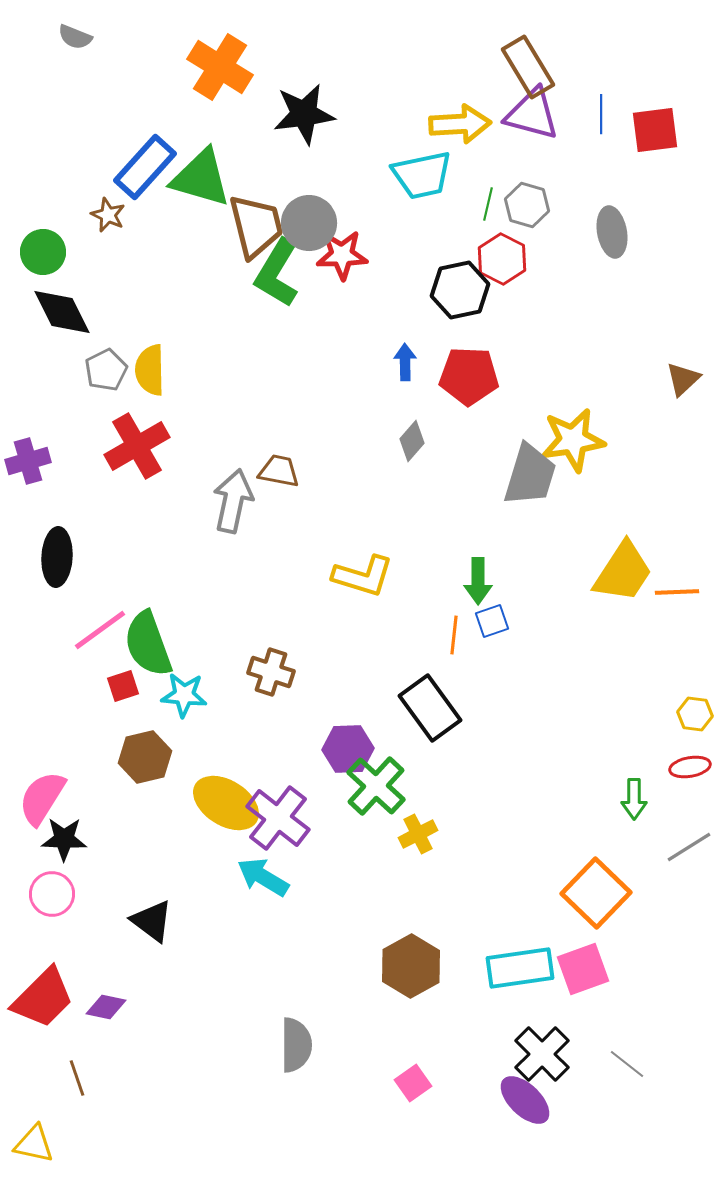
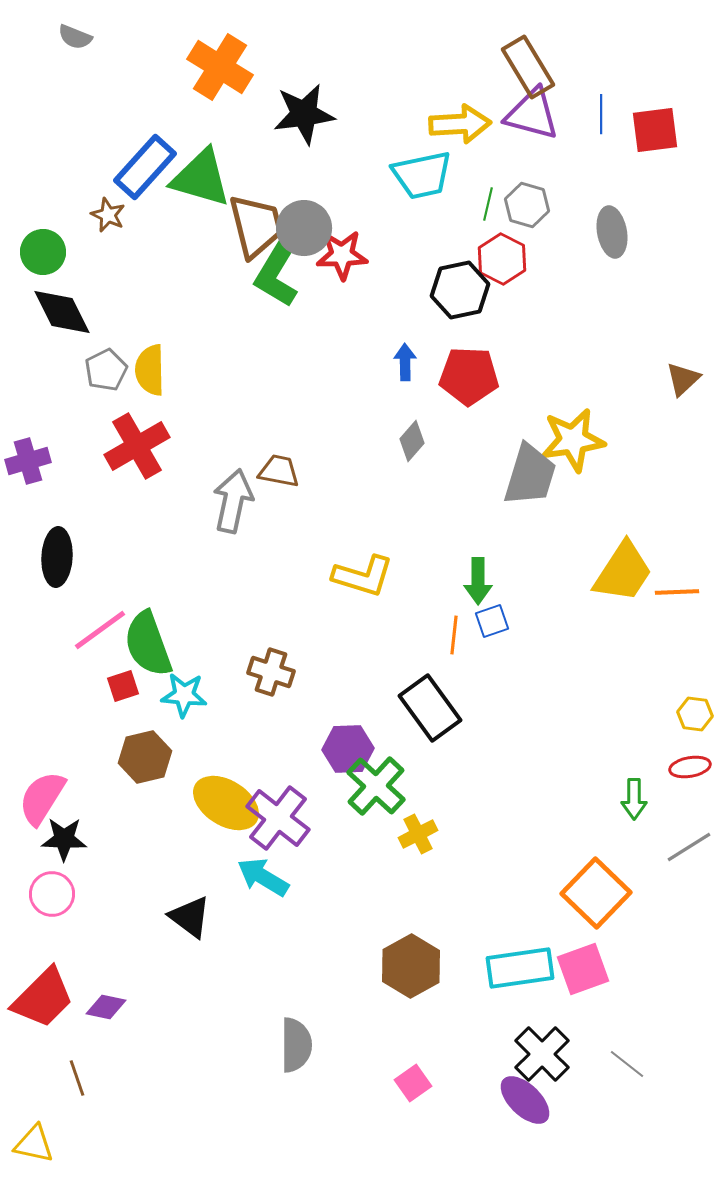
gray circle at (309, 223): moved 5 px left, 5 px down
black triangle at (152, 921): moved 38 px right, 4 px up
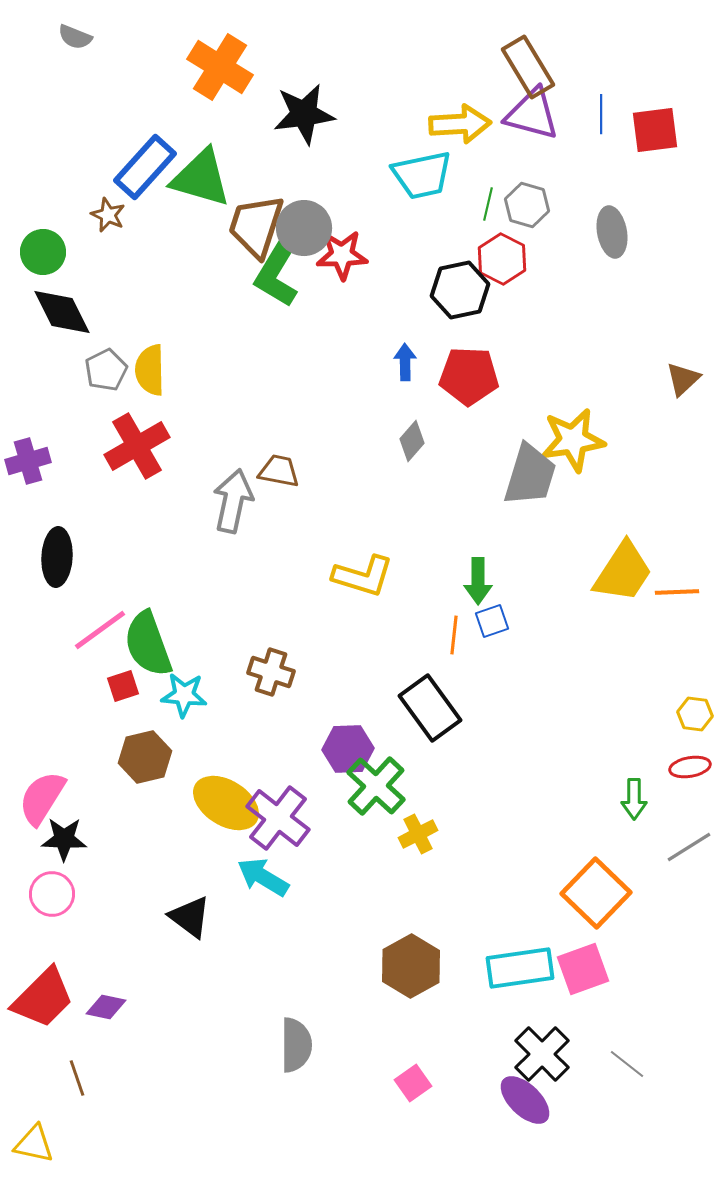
brown trapezoid at (256, 226): rotated 148 degrees counterclockwise
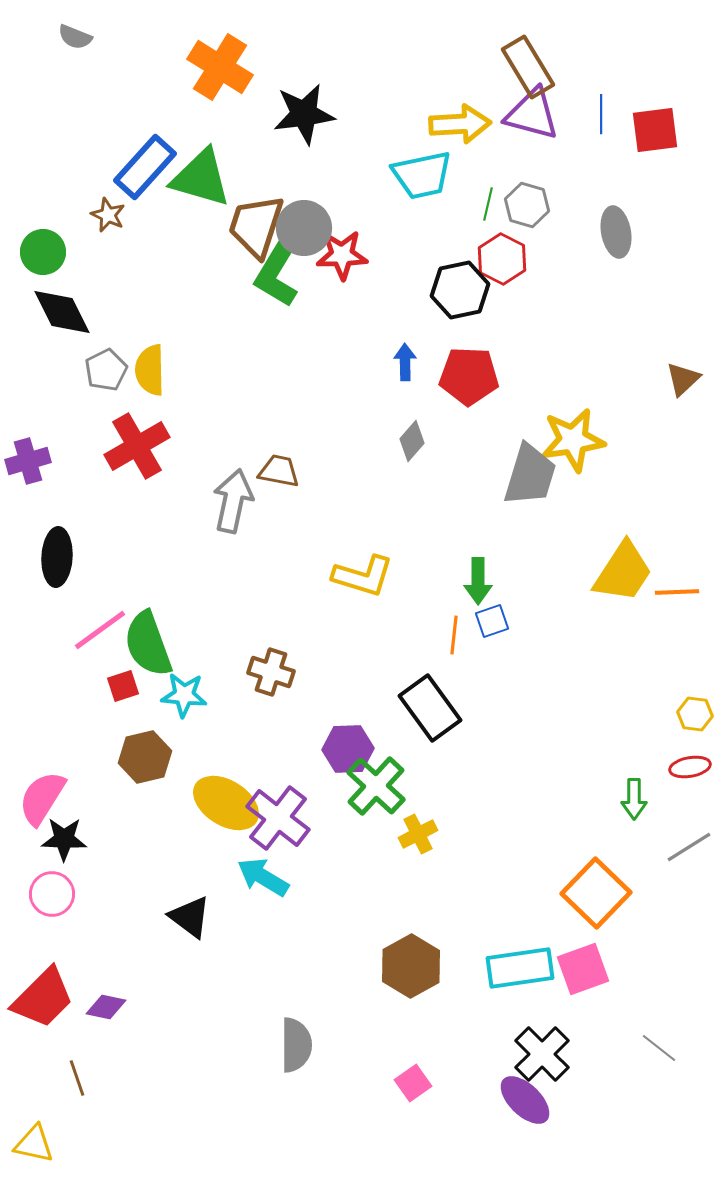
gray ellipse at (612, 232): moved 4 px right
gray line at (627, 1064): moved 32 px right, 16 px up
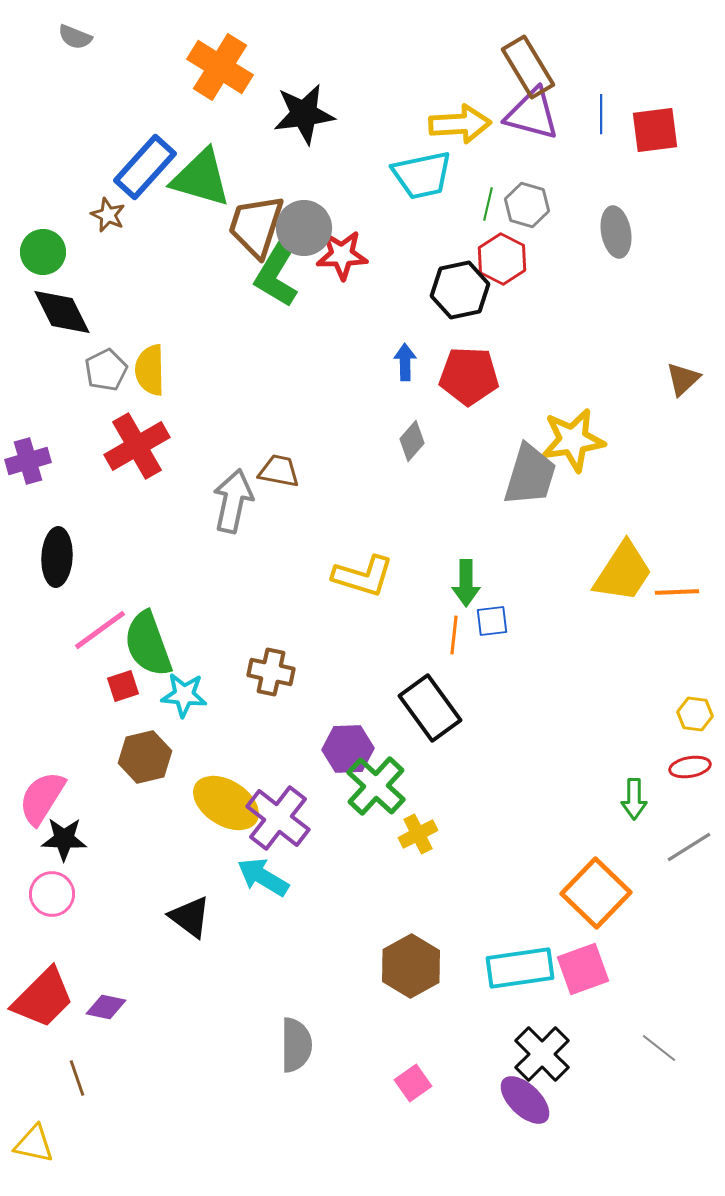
green arrow at (478, 581): moved 12 px left, 2 px down
blue square at (492, 621): rotated 12 degrees clockwise
brown cross at (271, 672): rotated 6 degrees counterclockwise
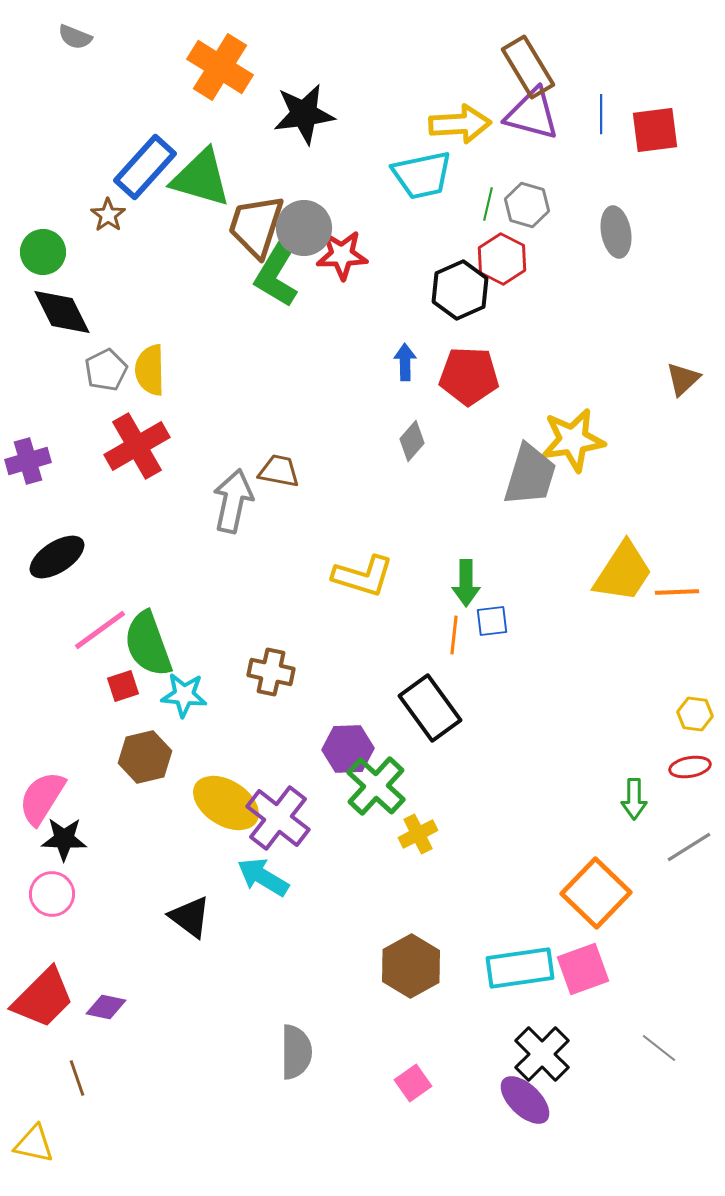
brown star at (108, 215): rotated 12 degrees clockwise
black hexagon at (460, 290): rotated 12 degrees counterclockwise
black ellipse at (57, 557): rotated 54 degrees clockwise
gray semicircle at (296, 1045): moved 7 px down
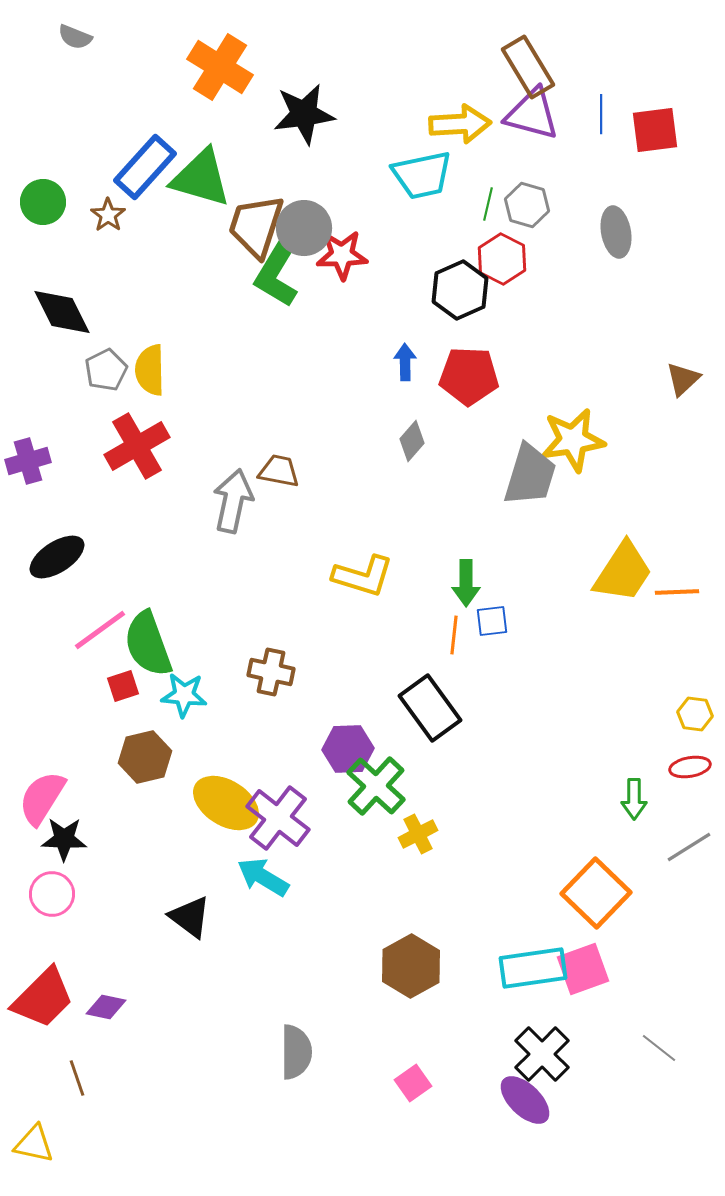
green circle at (43, 252): moved 50 px up
cyan rectangle at (520, 968): moved 13 px right
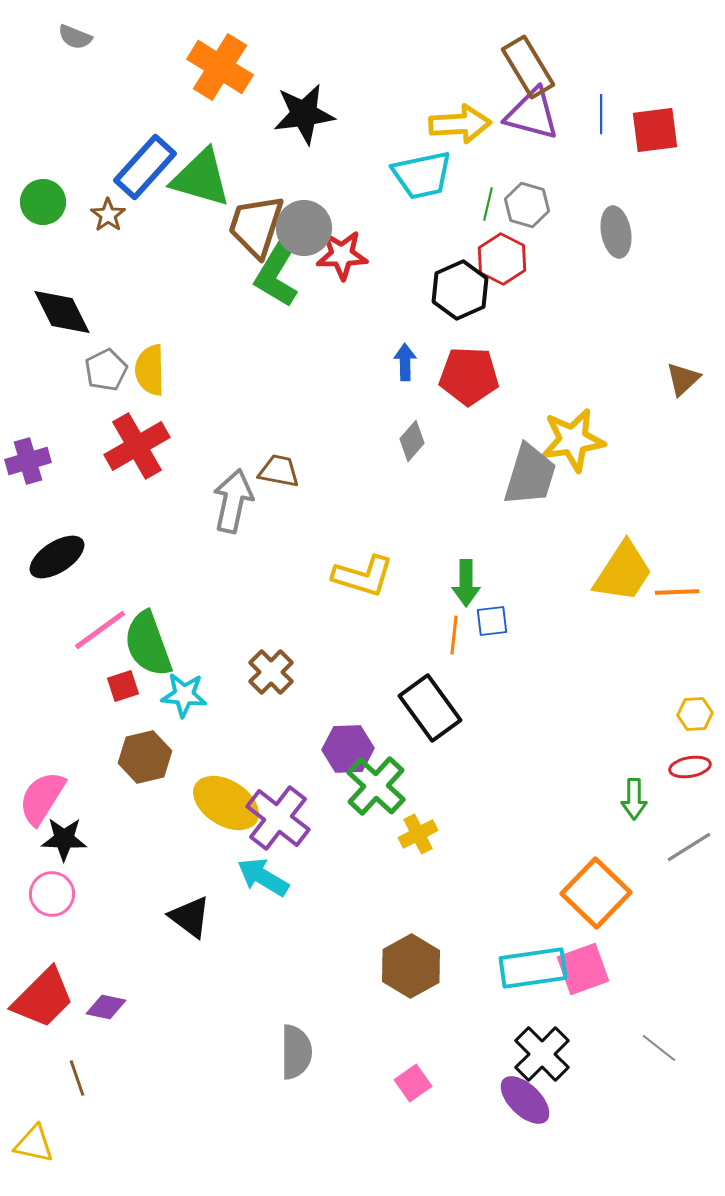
brown cross at (271, 672): rotated 33 degrees clockwise
yellow hexagon at (695, 714): rotated 12 degrees counterclockwise
